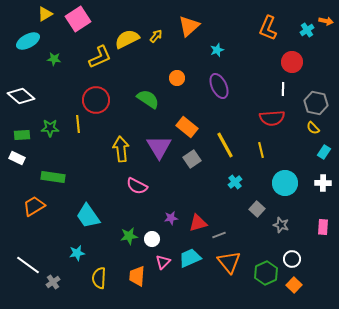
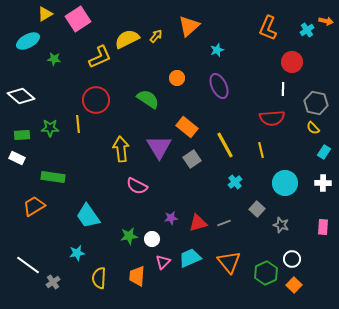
gray line at (219, 235): moved 5 px right, 12 px up
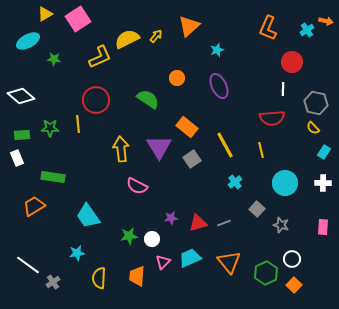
white rectangle at (17, 158): rotated 42 degrees clockwise
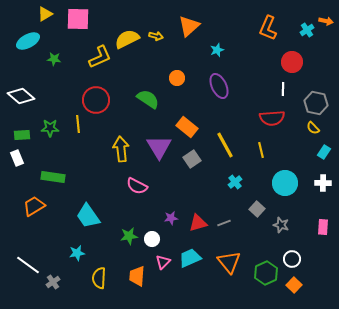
pink square at (78, 19): rotated 35 degrees clockwise
yellow arrow at (156, 36): rotated 64 degrees clockwise
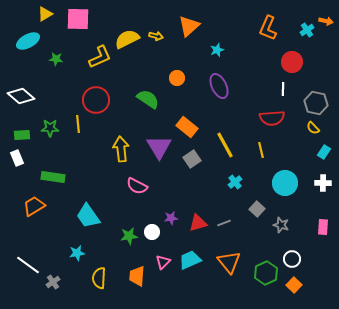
green star at (54, 59): moved 2 px right
white circle at (152, 239): moved 7 px up
cyan trapezoid at (190, 258): moved 2 px down
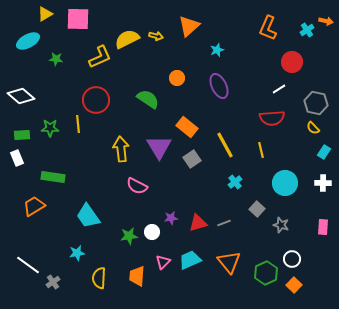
white line at (283, 89): moved 4 px left; rotated 56 degrees clockwise
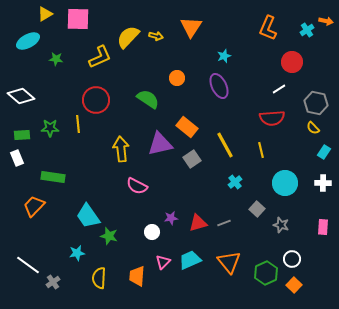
orange triangle at (189, 26): moved 2 px right, 1 px down; rotated 15 degrees counterclockwise
yellow semicircle at (127, 39): moved 1 px right, 2 px up; rotated 20 degrees counterclockwise
cyan star at (217, 50): moved 7 px right, 6 px down
purple triangle at (159, 147): moved 1 px right, 3 px up; rotated 48 degrees clockwise
orange trapezoid at (34, 206): rotated 15 degrees counterclockwise
green star at (129, 236): moved 20 px left; rotated 24 degrees clockwise
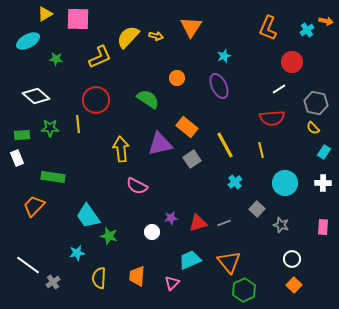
white diamond at (21, 96): moved 15 px right
pink triangle at (163, 262): moved 9 px right, 21 px down
green hexagon at (266, 273): moved 22 px left, 17 px down
